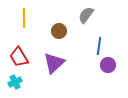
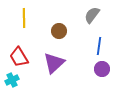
gray semicircle: moved 6 px right
purple circle: moved 6 px left, 4 px down
cyan cross: moved 3 px left, 2 px up
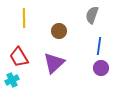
gray semicircle: rotated 18 degrees counterclockwise
purple circle: moved 1 px left, 1 px up
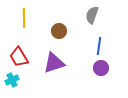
purple triangle: rotated 25 degrees clockwise
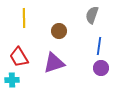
cyan cross: rotated 24 degrees clockwise
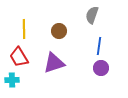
yellow line: moved 11 px down
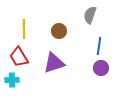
gray semicircle: moved 2 px left
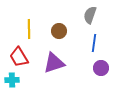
yellow line: moved 5 px right
blue line: moved 5 px left, 3 px up
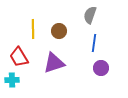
yellow line: moved 4 px right
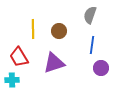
blue line: moved 2 px left, 2 px down
